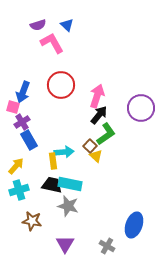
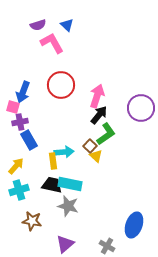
purple cross: moved 2 px left; rotated 21 degrees clockwise
purple triangle: rotated 18 degrees clockwise
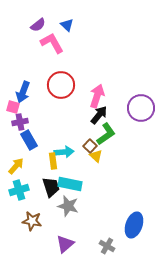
purple semicircle: rotated 21 degrees counterclockwise
black trapezoid: moved 1 px left, 2 px down; rotated 60 degrees clockwise
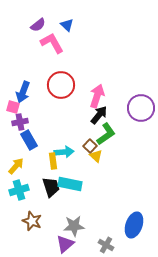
gray star: moved 6 px right, 20 px down; rotated 20 degrees counterclockwise
brown star: rotated 12 degrees clockwise
gray cross: moved 1 px left, 1 px up
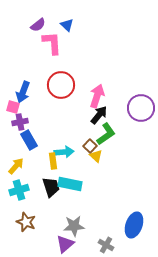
pink L-shape: rotated 25 degrees clockwise
brown star: moved 6 px left, 1 px down
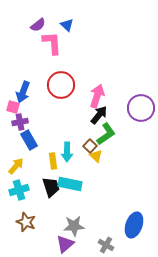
cyan arrow: moved 3 px right; rotated 96 degrees clockwise
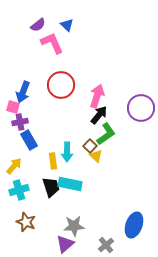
pink L-shape: rotated 20 degrees counterclockwise
yellow arrow: moved 2 px left
gray cross: rotated 21 degrees clockwise
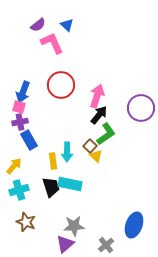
pink square: moved 6 px right
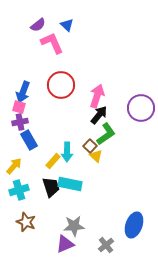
yellow rectangle: rotated 49 degrees clockwise
purple triangle: rotated 18 degrees clockwise
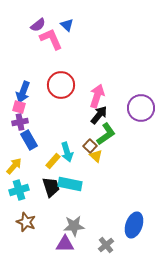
pink L-shape: moved 1 px left, 4 px up
cyan arrow: rotated 18 degrees counterclockwise
purple triangle: rotated 24 degrees clockwise
